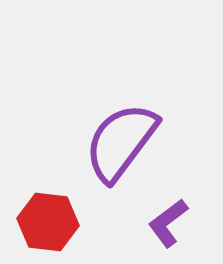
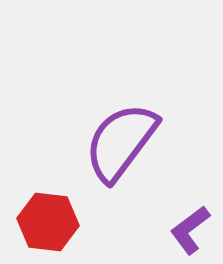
purple L-shape: moved 22 px right, 7 px down
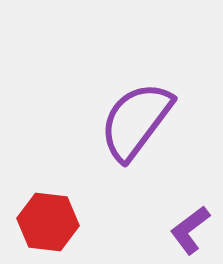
purple semicircle: moved 15 px right, 21 px up
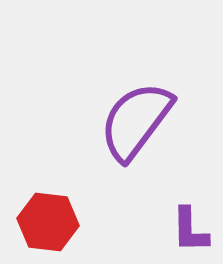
purple L-shape: rotated 54 degrees counterclockwise
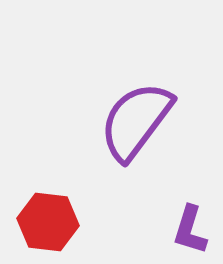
purple L-shape: rotated 18 degrees clockwise
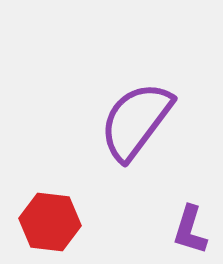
red hexagon: moved 2 px right
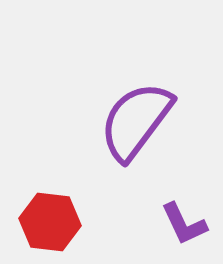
purple L-shape: moved 6 px left, 6 px up; rotated 42 degrees counterclockwise
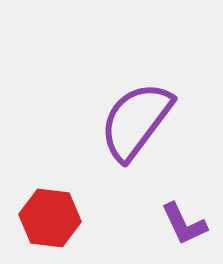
red hexagon: moved 4 px up
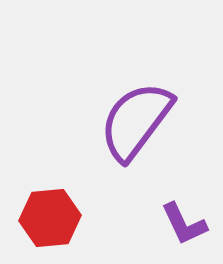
red hexagon: rotated 12 degrees counterclockwise
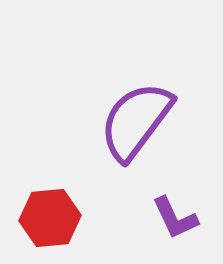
purple L-shape: moved 9 px left, 6 px up
